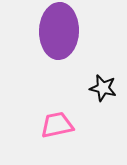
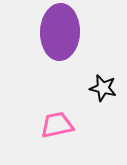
purple ellipse: moved 1 px right, 1 px down
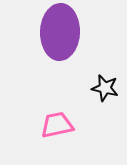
black star: moved 2 px right
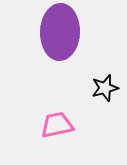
black star: rotated 28 degrees counterclockwise
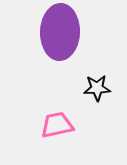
black star: moved 8 px left; rotated 12 degrees clockwise
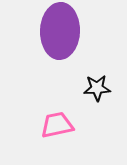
purple ellipse: moved 1 px up
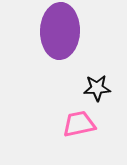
pink trapezoid: moved 22 px right, 1 px up
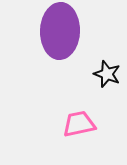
black star: moved 10 px right, 14 px up; rotated 24 degrees clockwise
